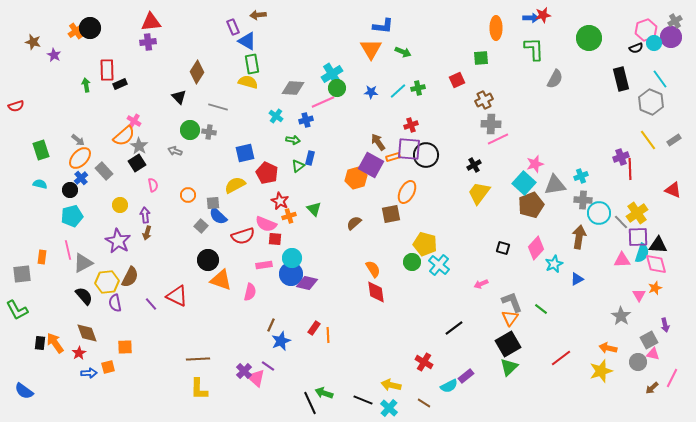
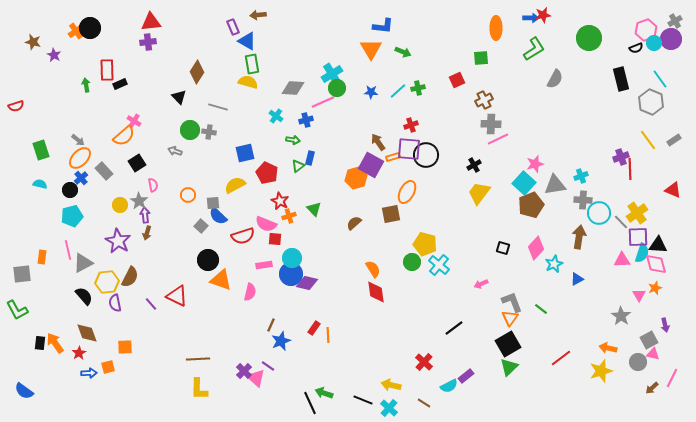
purple circle at (671, 37): moved 2 px down
green L-shape at (534, 49): rotated 60 degrees clockwise
gray star at (139, 146): moved 55 px down
red cross at (424, 362): rotated 12 degrees clockwise
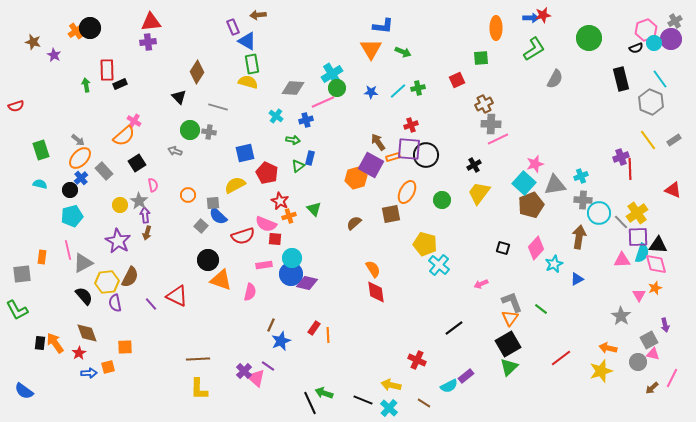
brown cross at (484, 100): moved 4 px down
green circle at (412, 262): moved 30 px right, 62 px up
red cross at (424, 362): moved 7 px left, 2 px up; rotated 18 degrees counterclockwise
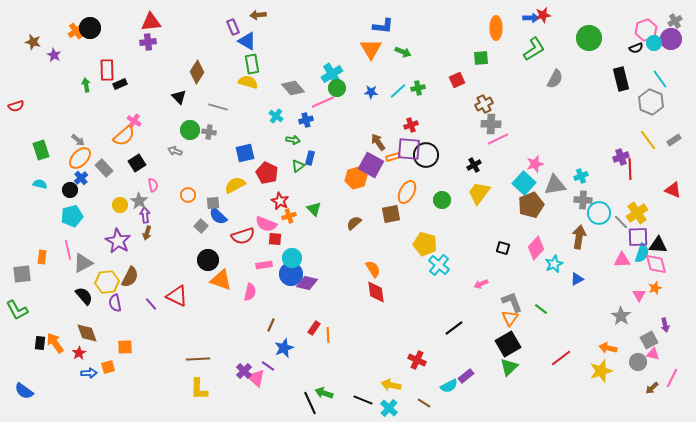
gray diamond at (293, 88): rotated 45 degrees clockwise
gray rectangle at (104, 171): moved 3 px up
blue star at (281, 341): moved 3 px right, 7 px down
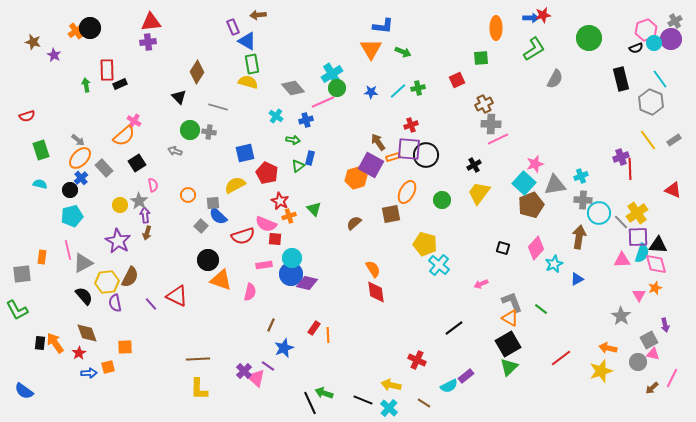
red semicircle at (16, 106): moved 11 px right, 10 px down
orange triangle at (510, 318): rotated 36 degrees counterclockwise
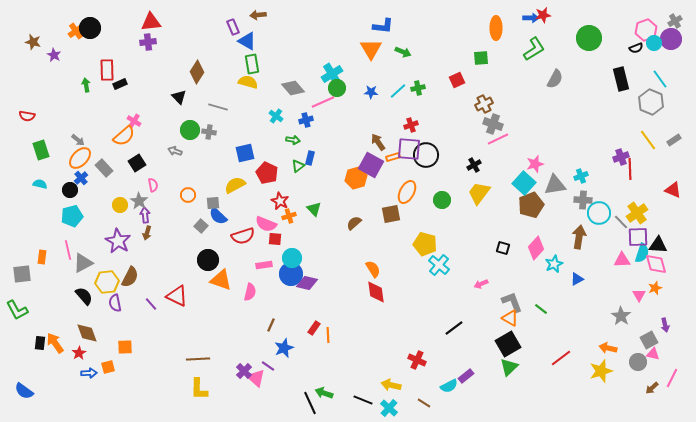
red semicircle at (27, 116): rotated 28 degrees clockwise
gray cross at (491, 124): moved 2 px right; rotated 18 degrees clockwise
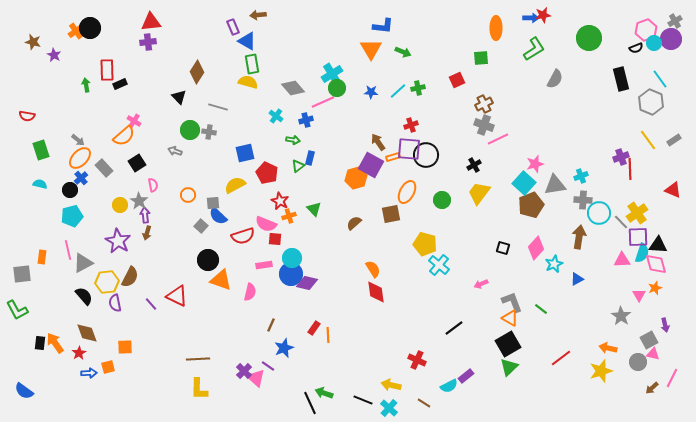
gray cross at (493, 124): moved 9 px left, 1 px down
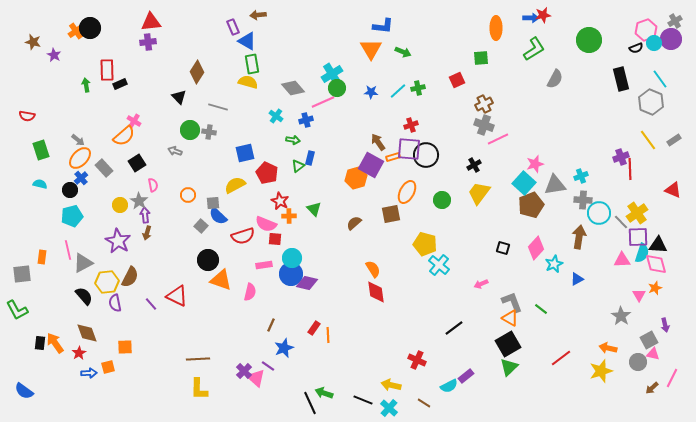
green circle at (589, 38): moved 2 px down
orange cross at (289, 216): rotated 16 degrees clockwise
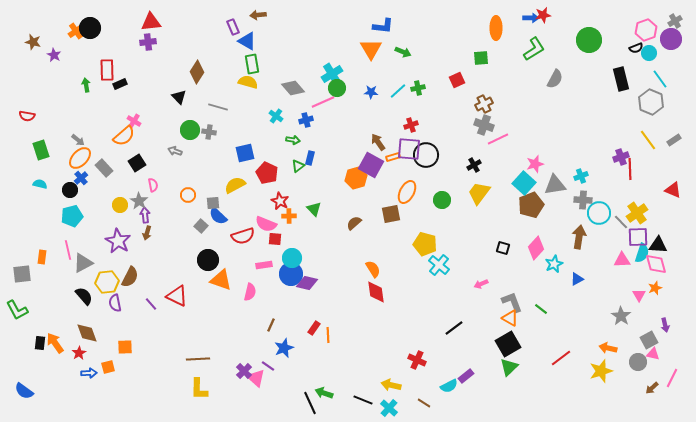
cyan circle at (654, 43): moved 5 px left, 10 px down
